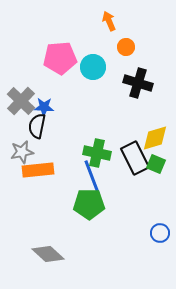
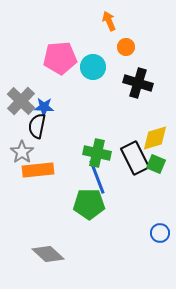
gray star: rotated 25 degrees counterclockwise
blue line: moved 5 px right
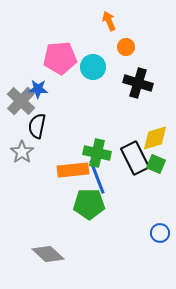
blue star: moved 6 px left, 18 px up
orange rectangle: moved 35 px right
